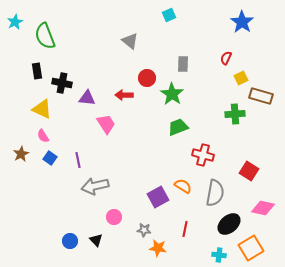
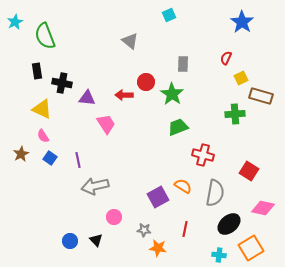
red circle: moved 1 px left, 4 px down
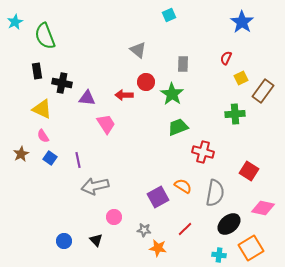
gray triangle: moved 8 px right, 9 px down
brown rectangle: moved 2 px right, 5 px up; rotated 70 degrees counterclockwise
red cross: moved 3 px up
red line: rotated 35 degrees clockwise
blue circle: moved 6 px left
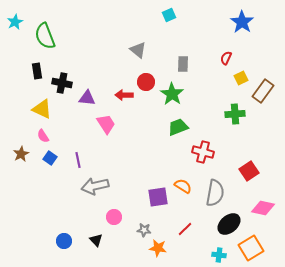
red square: rotated 24 degrees clockwise
purple square: rotated 20 degrees clockwise
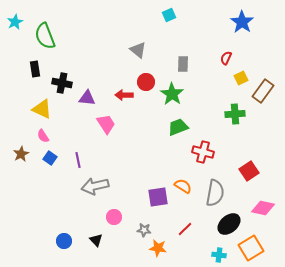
black rectangle: moved 2 px left, 2 px up
